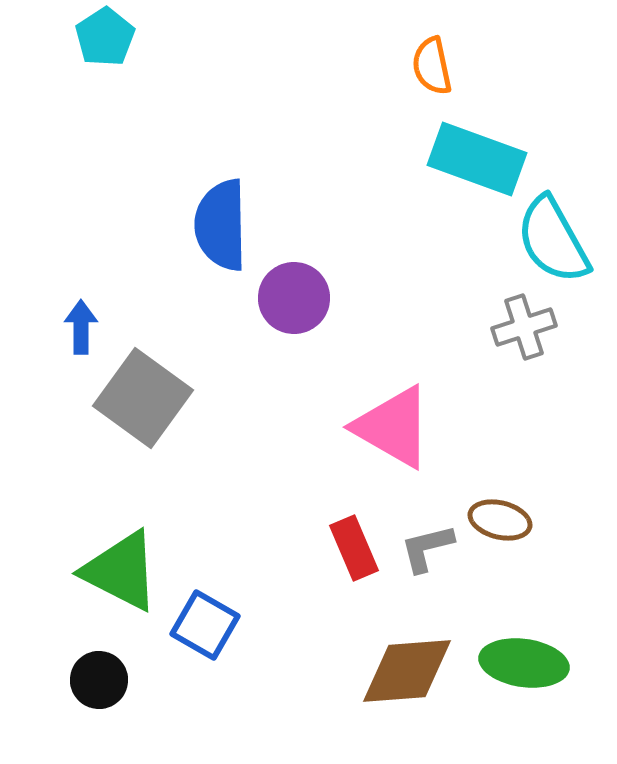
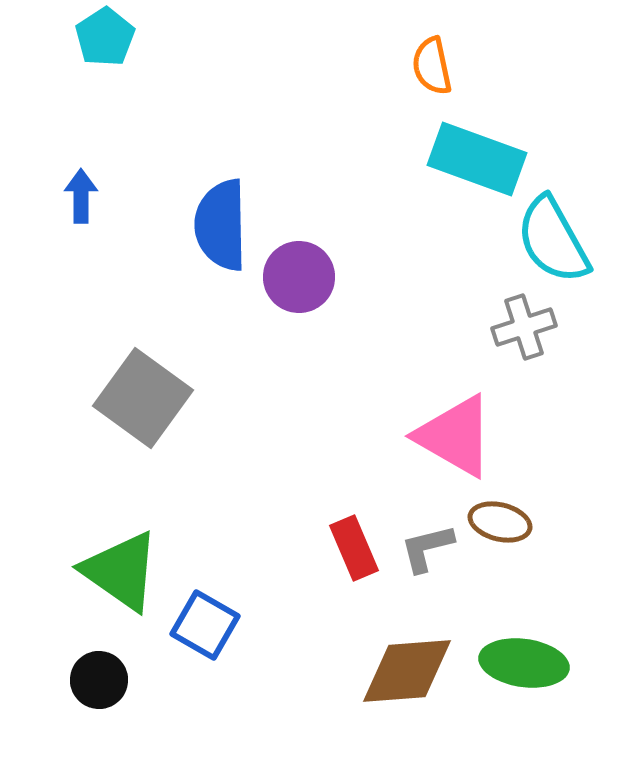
purple circle: moved 5 px right, 21 px up
blue arrow: moved 131 px up
pink triangle: moved 62 px right, 9 px down
brown ellipse: moved 2 px down
green triangle: rotated 8 degrees clockwise
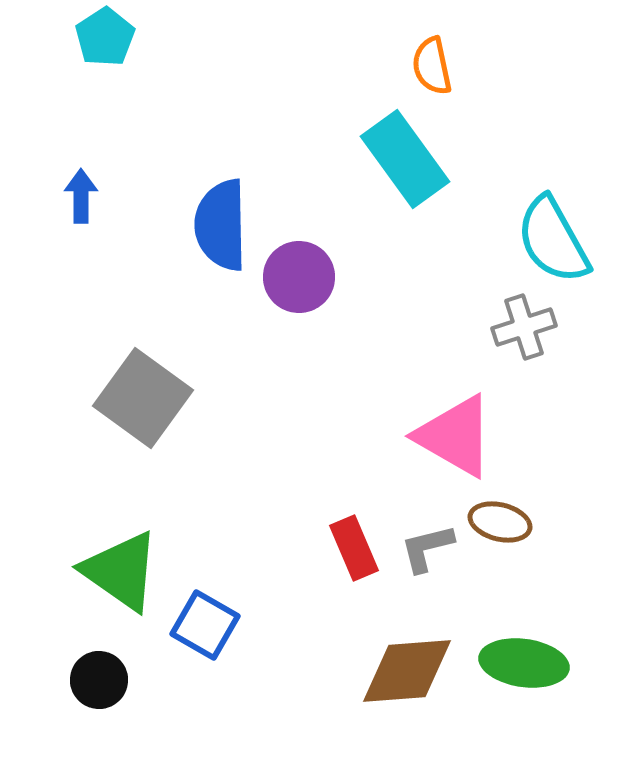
cyan rectangle: moved 72 px left; rotated 34 degrees clockwise
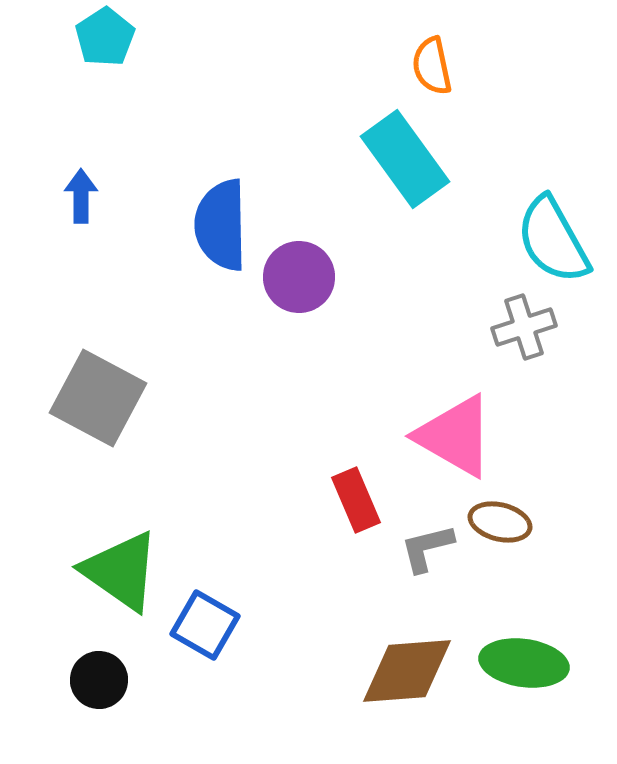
gray square: moved 45 px left; rotated 8 degrees counterclockwise
red rectangle: moved 2 px right, 48 px up
